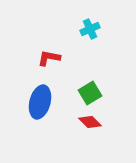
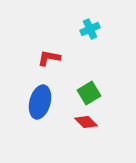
green square: moved 1 px left
red diamond: moved 4 px left
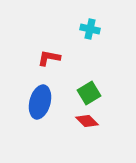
cyan cross: rotated 36 degrees clockwise
red diamond: moved 1 px right, 1 px up
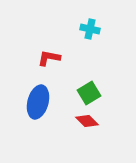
blue ellipse: moved 2 px left
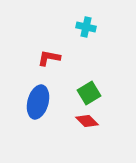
cyan cross: moved 4 px left, 2 px up
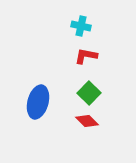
cyan cross: moved 5 px left, 1 px up
red L-shape: moved 37 px right, 2 px up
green square: rotated 15 degrees counterclockwise
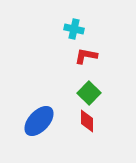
cyan cross: moved 7 px left, 3 px down
blue ellipse: moved 1 px right, 19 px down; rotated 28 degrees clockwise
red diamond: rotated 45 degrees clockwise
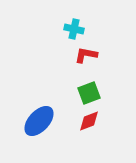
red L-shape: moved 1 px up
green square: rotated 25 degrees clockwise
red diamond: moved 2 px right; rotated 70 degrees clockwise
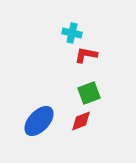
cyan cross: moved 2 px left, 4 px down
red diamond: moved 8 px left
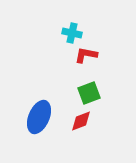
blue ellipse: moved 4 px up; rotated 20 degrees counterclockwise
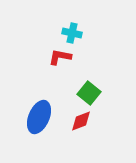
red L-shape: moved 26 px left, 2 px down
green square: rotated 30 degrees counterclockwise
